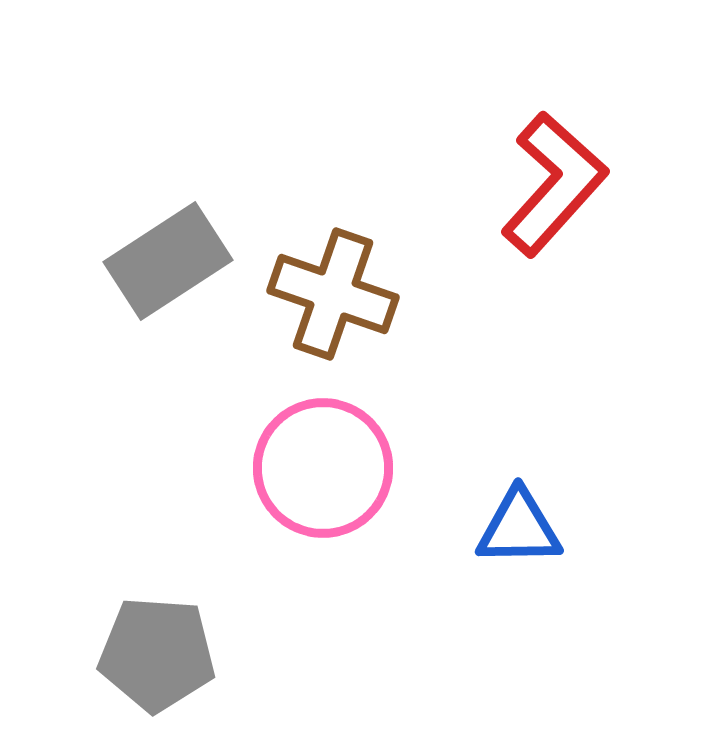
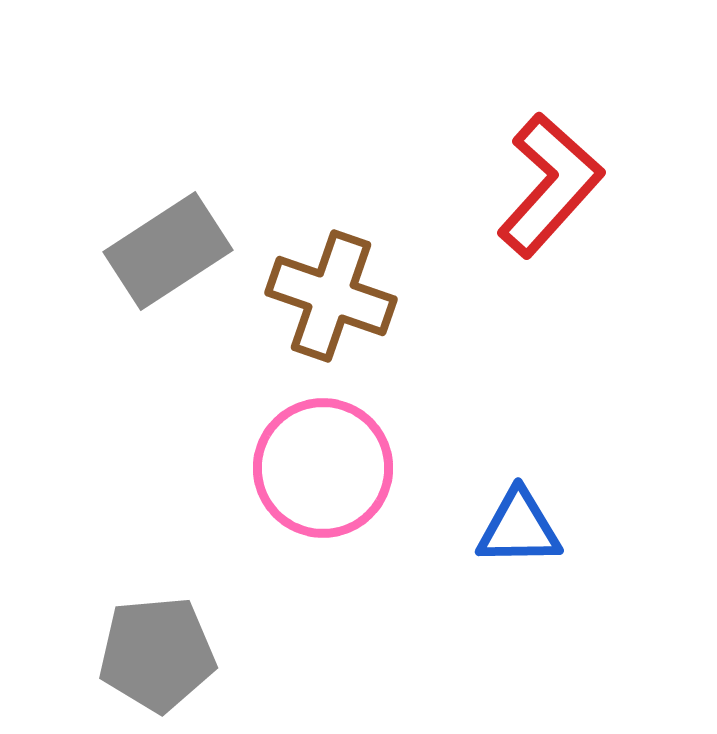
red L-shape: moved 4 px left, 1 px down
gray rectangle: moved 10 px up
brown cross: moved 2 px left, 2 px down
gray pentagon: rotated 9 degrees counterclockwise
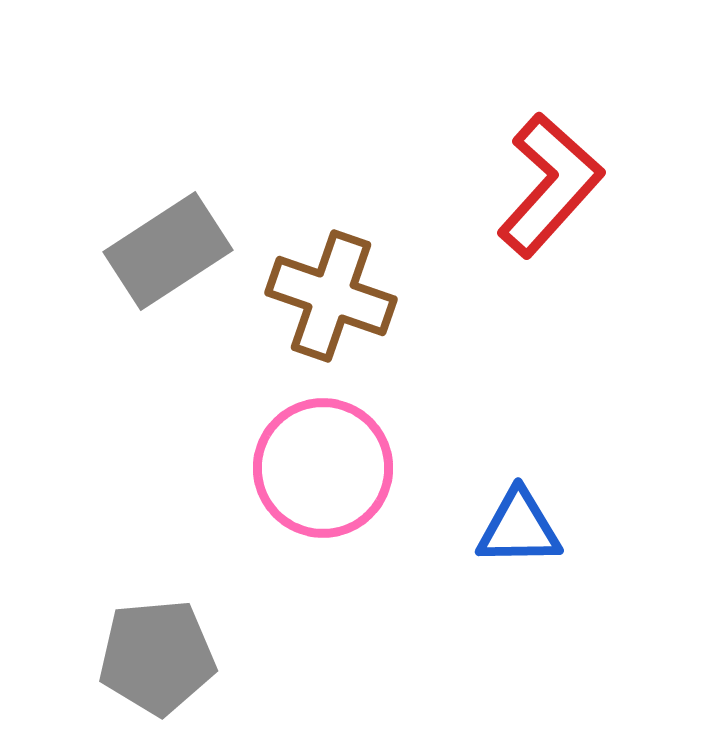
gray pentagon: moved 3 px down
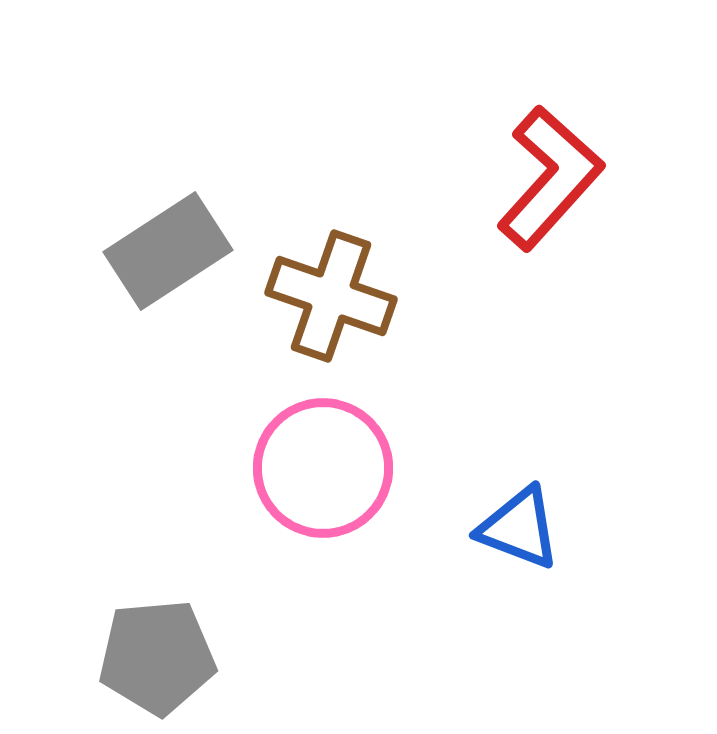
red L-shape: moved 7 px up
blue triangle: rotated 22 degrees clockwise
